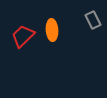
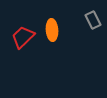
red trapezoid: moved 1 px down
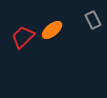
orange ellipse: rotated 55 degrees clockwise
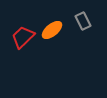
gray rectangle: moved 10 px left, 1 px down
